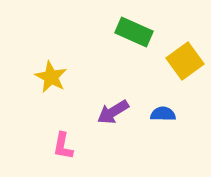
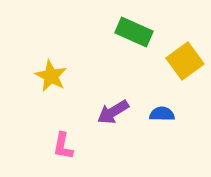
yellow star: moved 1 px up
blue semicircle: moved 1 px left
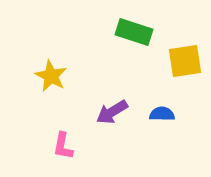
green rectangle: rotated 6 degrees counterclockwise
yellow square: rotated 27 degrees clockwise
purple arrow: moved 1 px left
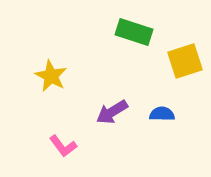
yellow square: rotated 9 degrees counterclockwise
pink L-shape: rotated 48 degrees counterclockwise
